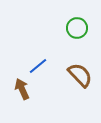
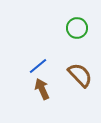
brown arrow: moved 20 px right
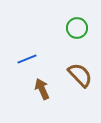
blue line: moved 11 px left, 7 px up; rotated 18 degrees clockwise
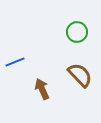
green circle: moved 4 px down
blue line: moved 12 px left, 3 px down
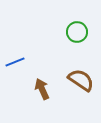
brown semicircle: moved 1 px right, 5 px down; rotated 12 degrees counterclockwise
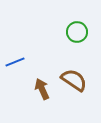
brown semicircle: moved 7 px left
